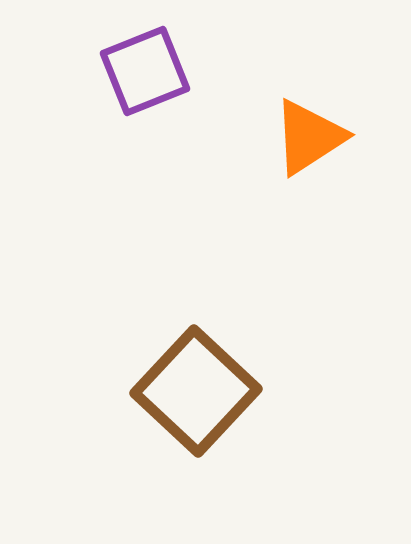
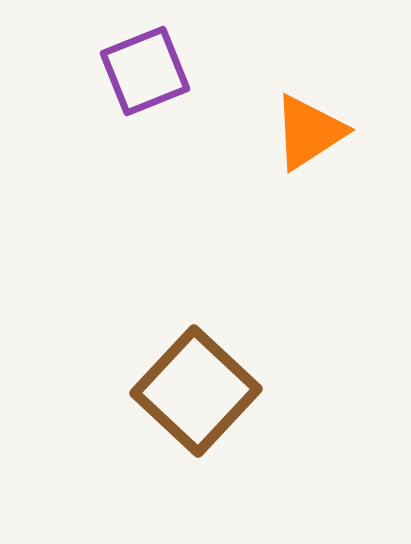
orange triangle: moved 5 px up
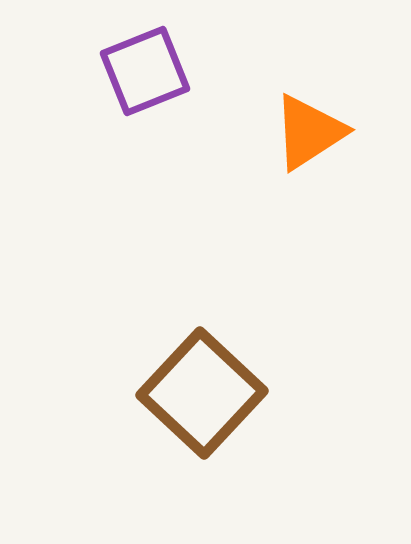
brown square: moved 6 px right, 2 px down
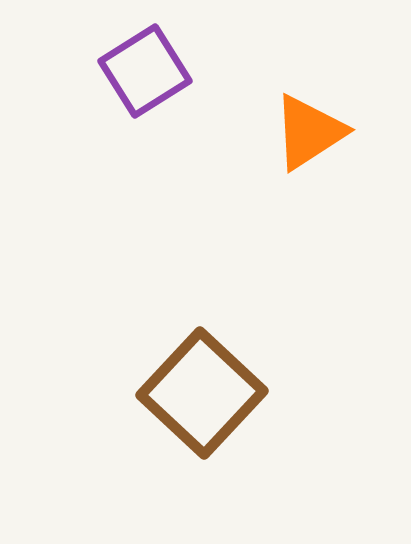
purple square: rotated 10 degrees counterclockwise
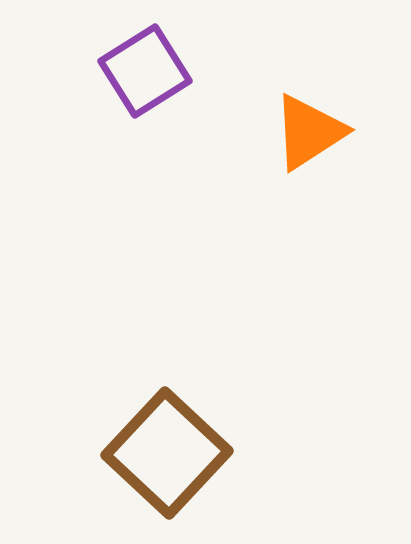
brown square: moved 35 px left, 60 px down
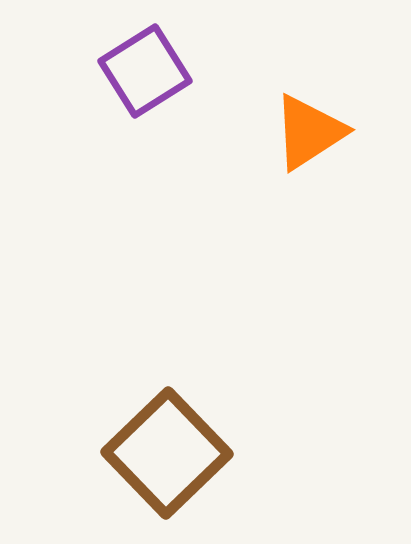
brown square: rotated 3 degrees clockwise
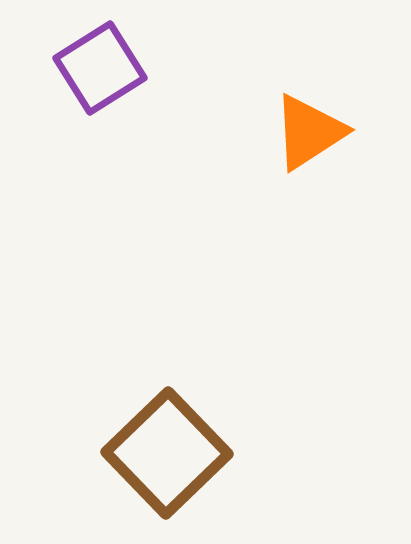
purple square: moved 45 px left, 3 px up
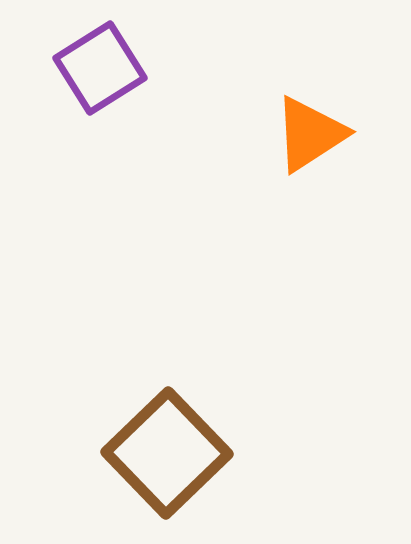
orange triangle: moved 1 px right, 2 px down
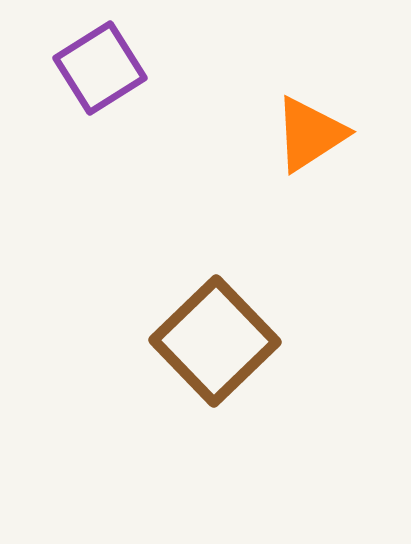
brown square: moved 48 px right, 112 px up
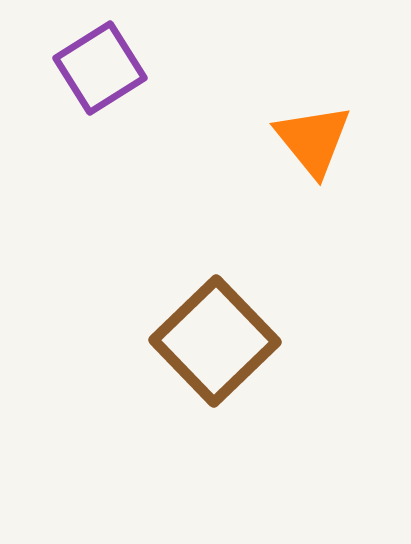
orange triangle: moved 3 px right, 6 px down; rotated 36 degrees counterclockwise
